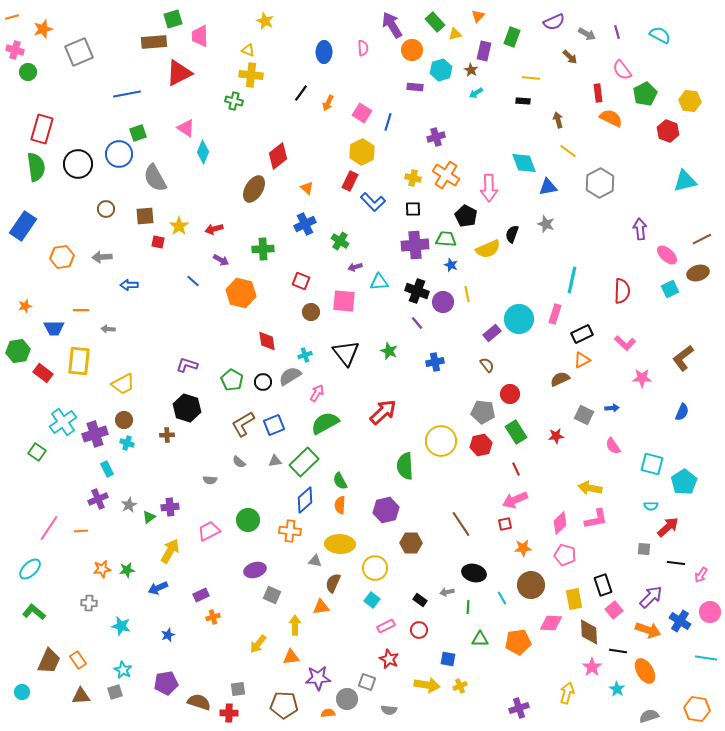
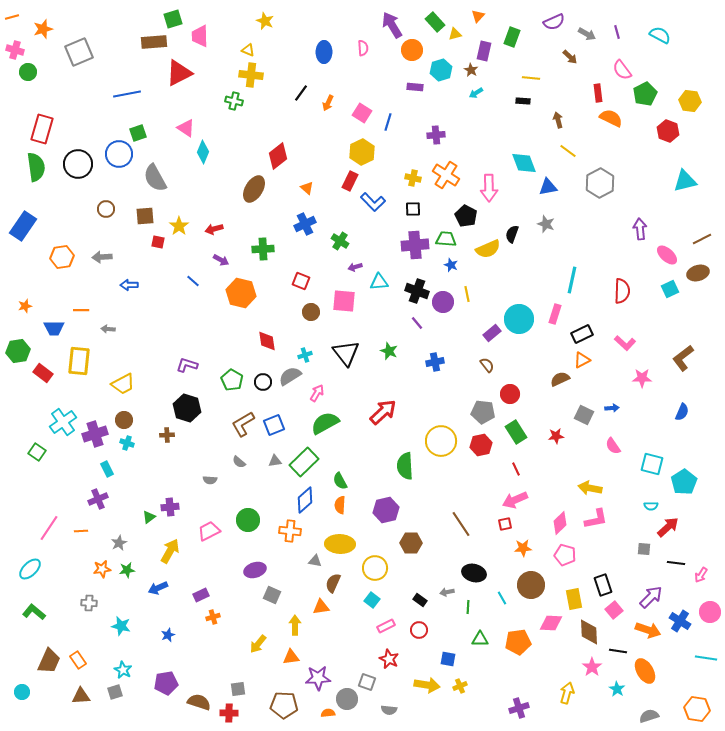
purple cross at (436, 137): moved 2 px up; rotated 12 degrees clockwise
gray star at (129, 505): moved 10 px left, 38 px down
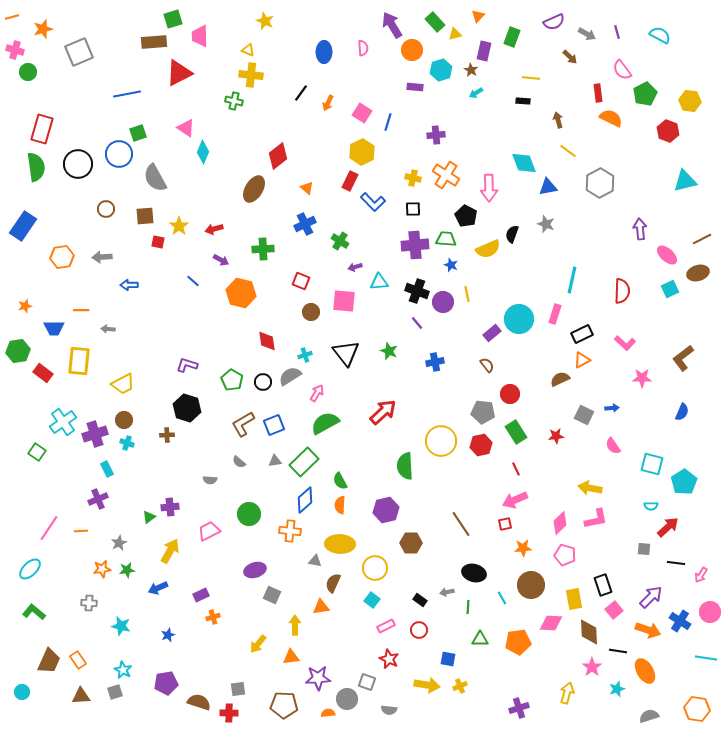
green circle at (248, 520): moved 1 px right, 6 px up
cyan star at (617, 689): rotated 21 degrees clockwise
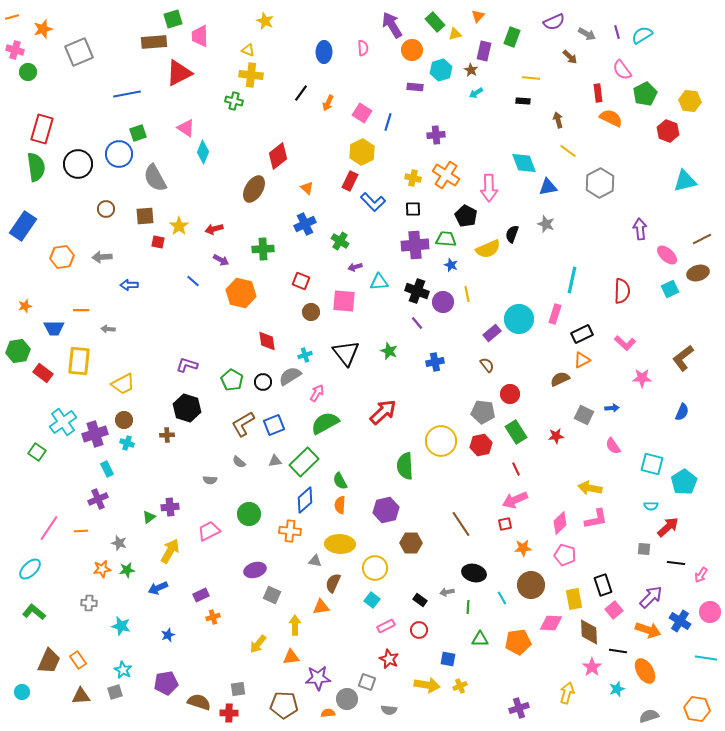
cyan semicircle at (660, 35): moved 18 px left; rotated 60 degrees counterclockwise
gray star at (119, 543): rotated 28 degrees counterclockwise
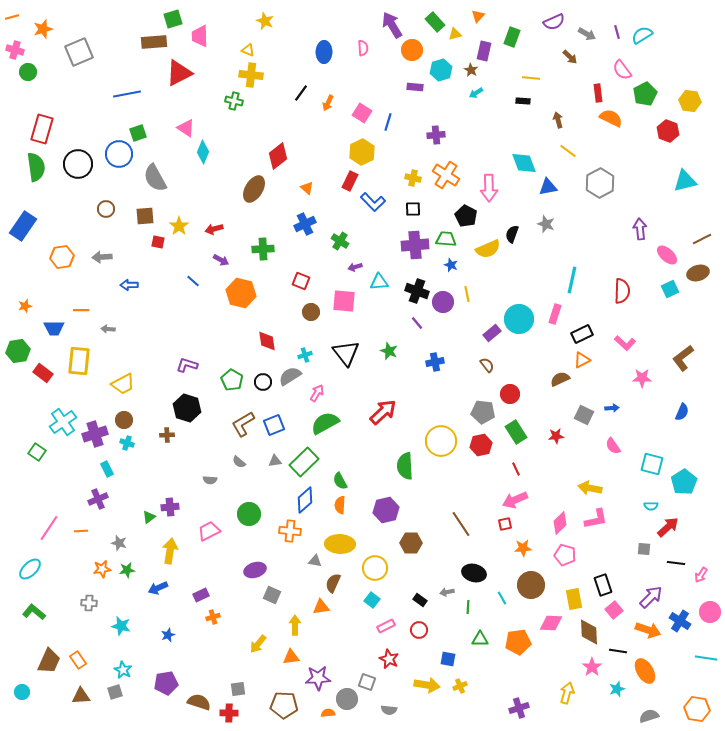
yellow arrow at (170, 551): rotated 20 degrees counterclockwise
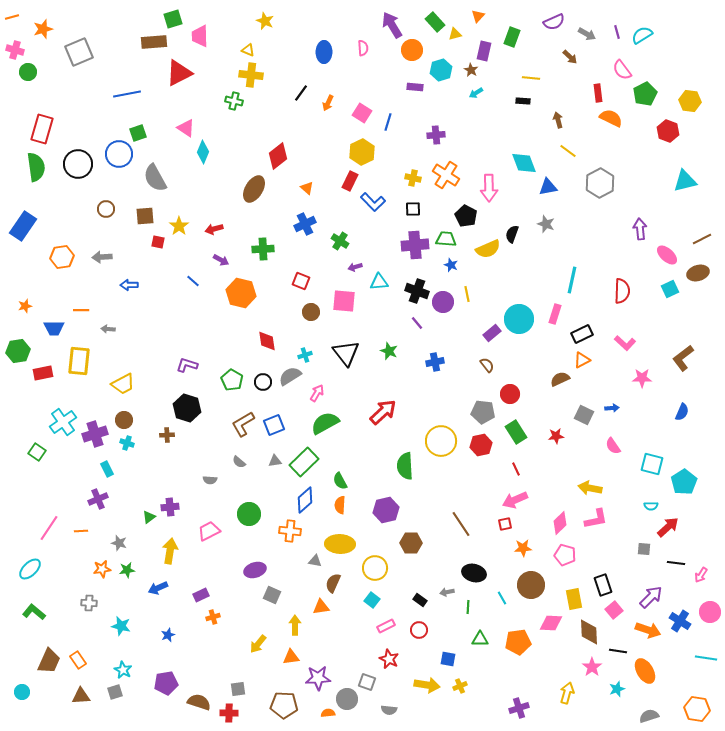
red rectangle at (43, 373): rotated 48 degrees counterclockwise
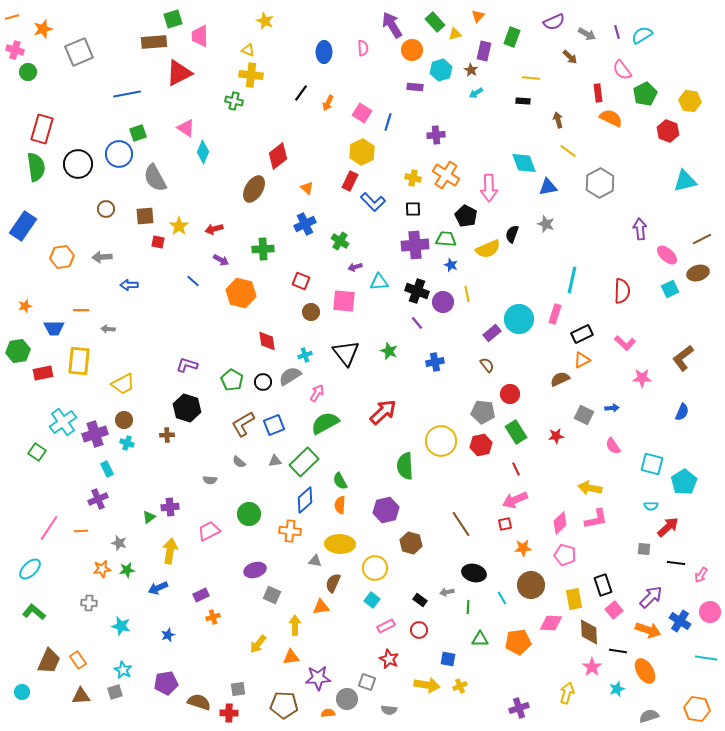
brown hexagon at (411, 543): rotated 15 degrees clockwise
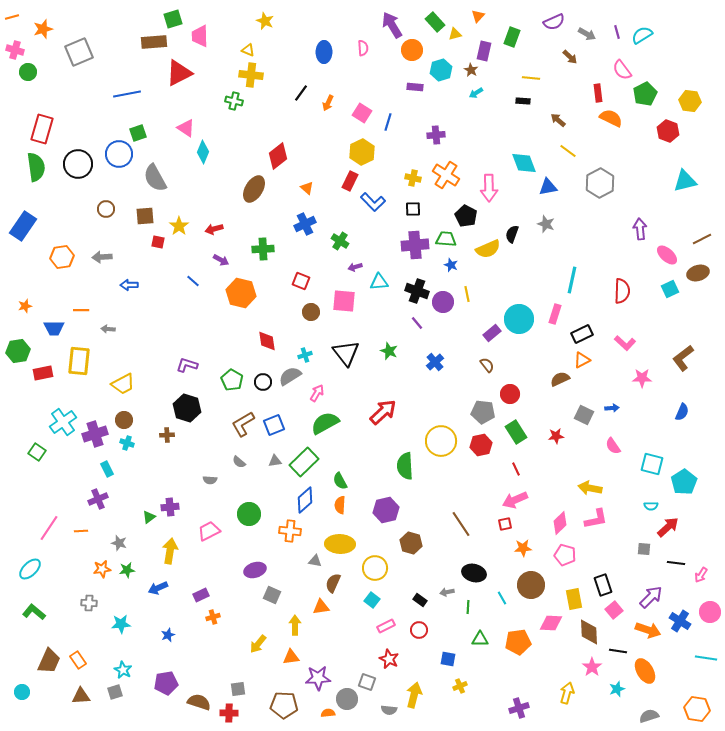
brown arrow at (558, 120): rotated 35 degrees counterclockwise
blue cross at (435, 362): rotated 30 degrees counterclockwise
cyan star at (121, 626): moved 2 px up; rotated 18 degrees counterclockwise
yellow arrow at (427, 685): moved 13 px left, 10 px down; rotated 85 degrees counterclockwise
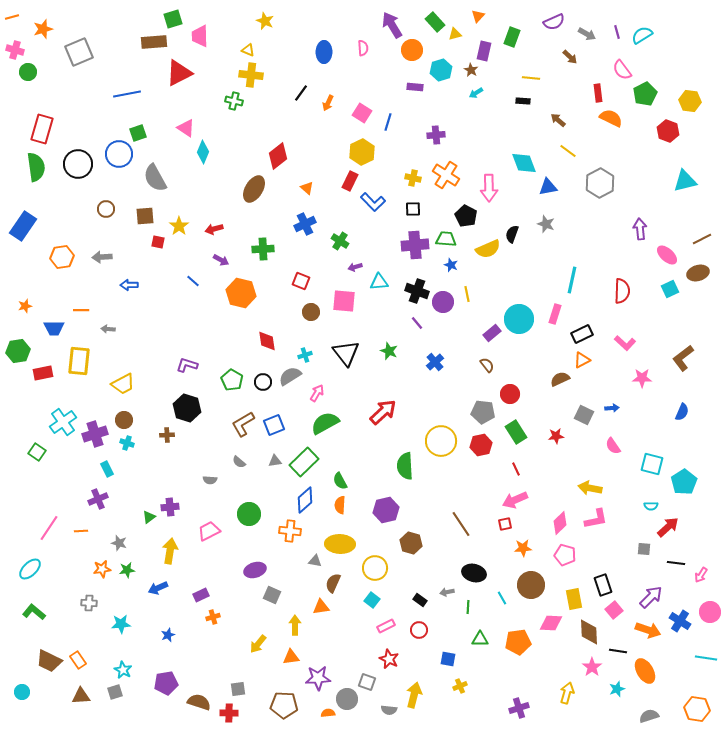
brown trapezoid at (49, 661): rotated 92 degrees clockwise
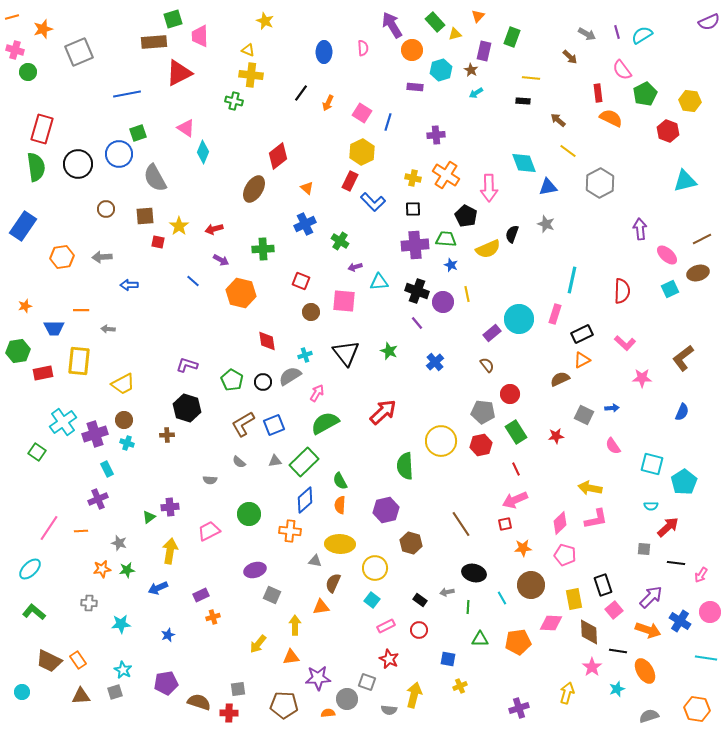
purple semicircle at (554, 22): moved 155 px right
